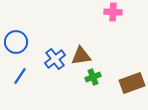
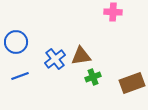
blue line: rotated 36 degrees clockwise
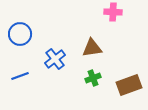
blue circle: moved 4 px right, 8 px up
brown triangle: moved 11 px right, 8 px up
green cross: moved 1 px down
brown rectangle: moved 3 px left, 2 px down
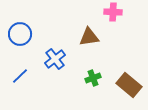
brown triangle: moved 3 px left, 11 px up
blue line: rotated 24 degrees counterclockwise
brown rectangle: rotated 60 degrees clockwise
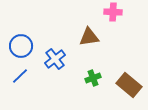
blue circle: moved 1 px right, 12 px down
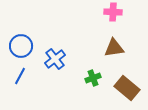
brown triangle: moved 25 px right, 11 px down
blue line: rotated 18 degrees counterclockwise
brown rectangle: moved 2 px left, 3 px down
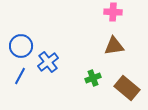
brown triangle: moved 2 px up
blue cross: moved 7 px left, 3 px down
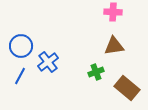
green cross: moved 3 px right, 6 px up
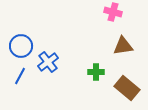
pink cross: rotated 12 degrees clockwise
brown triangle: moved 9 px right
green cross: rotated 21 degrees clockwise
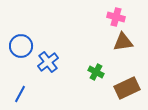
pink cross: moved 3 px right, 5 px down
brown triangle: moved 4 px up
green cross: rotated 28 degrees clockwise
blue line: moved 18 px down
brown rectangle: rotated 65 degrees counterclockwise
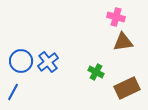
blue circle: moved 15 px down
blue line: moved 7 px left, 2 px up
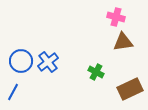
brown rectangle: moved 3 px right, 1 px down
